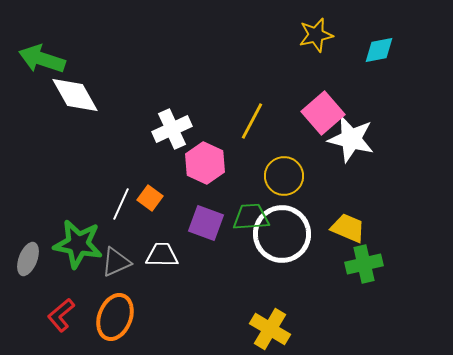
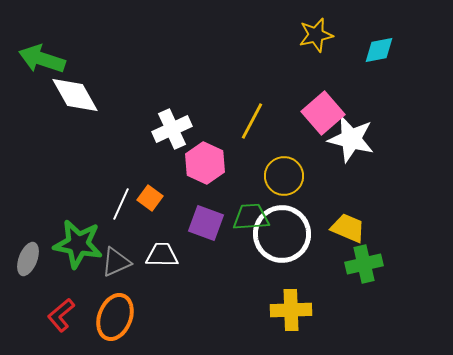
yellow cross: moved 21 px right, 19 px up; rotated 33 degrees counterclockwise
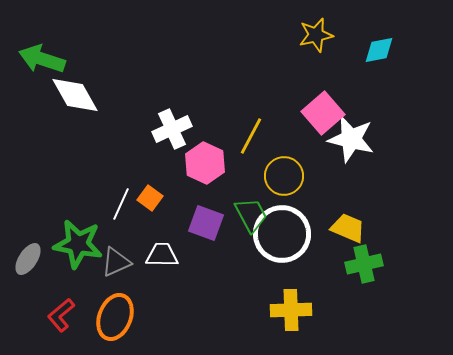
yellow line: moved 1 px left, 15 px down
green trapezoid: moved 2 px up; rotated 66 degrees clockwise
gray ellipse: rotated 12 degrees clockwise
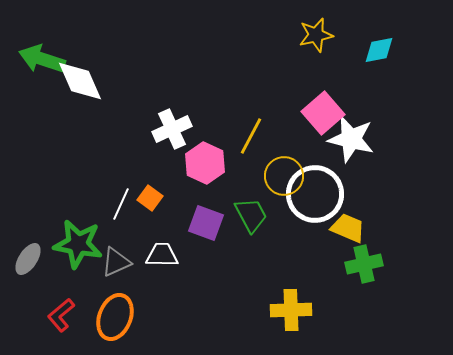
white diamond: moved 5 px right, 14 px up; rotated 6 degrees clockwise
white circle: moved 33 px right, 40 px up
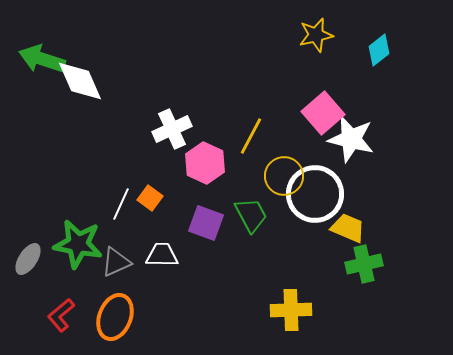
cyan diamond: rotated 28 degrees counterclockwise
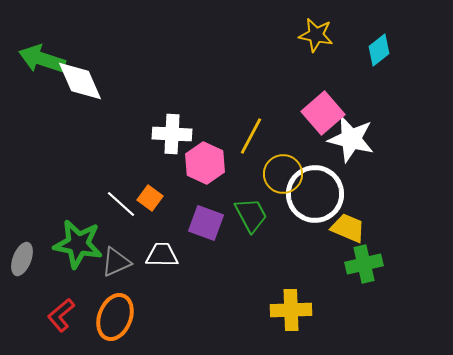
yellow star: rotated 24 degrees clockwise
white cross: moved 5 px down; rotated 27 degrees clockwise
yellow circle: moved 1 px left, 2 px up
white line: rotated 72 degrees counterclockwise
gray ellipse: moved 6 px left; rotated 12 degrees counterclockwise
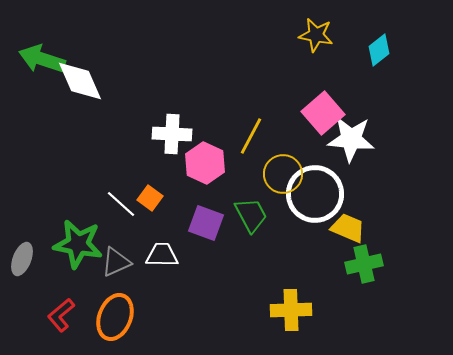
white star: rotated 9 degrees counterclockwise
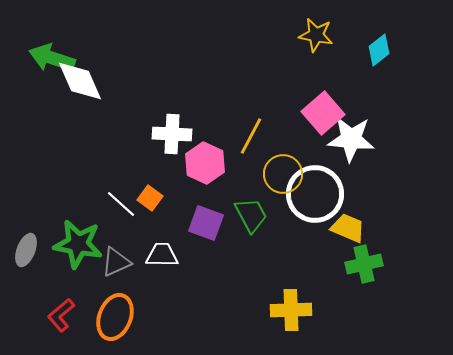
green arrow: moved 10 px right, 1 px up
gray ellipse: moved 4 px right, 9 px up
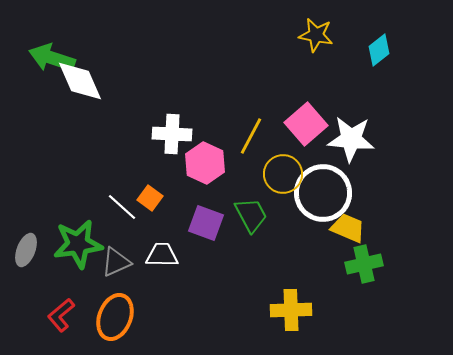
pink square: moved 17 px left, 11 px down
white circle: moved 8 px right, 1 px up
white line: moved 1 px right, 3 px down
green star: rotated 18 degrees counterclockwise
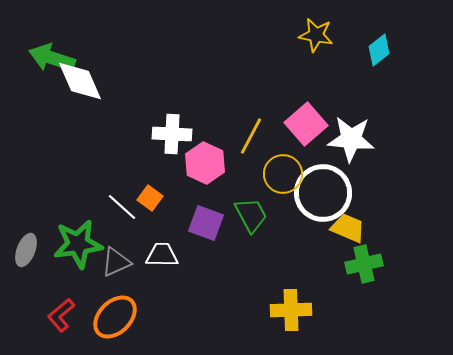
orange ellipse: rotated 24 degrees clockwise
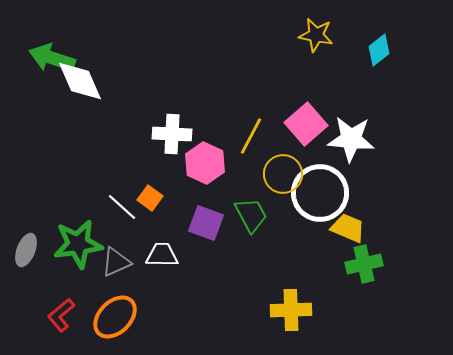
white circle: moved 3 px left
